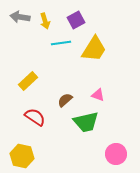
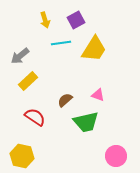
gray arrow: moved 39 px down; rotated 48 degrees counterclockwise
yellow arrow: moved 1 px up
pink circle: moved 2 px down
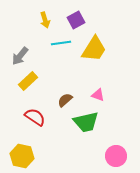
gray arrow: rotated 12 degrees counterclockwise
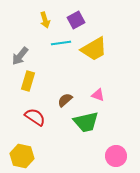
yellow trapezoid: rotated 28 degrees clockwise
yellow rectangle: rotated 30 degrees counterclockwise
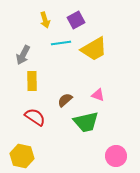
gray arrow: moved 3 px right, 1 px up; rotated 12 degrees counterclockwise
yellow rectangle: moved 4 px right; rotated 18 degrees counterclockwise
